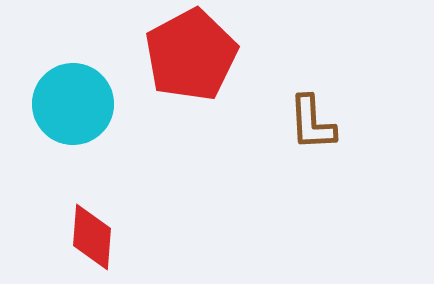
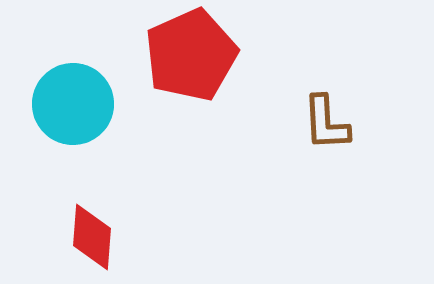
red pentagon: rotated 4 degrees clockwise
brown L-shape: moved 14 px right
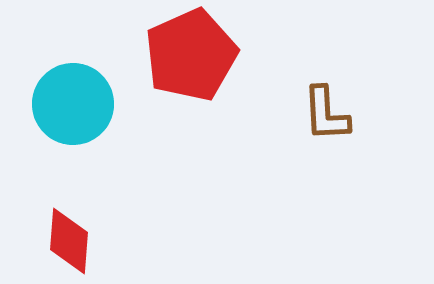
brown L-shape: moved 9 px up
red diamond: moved 23 px left, 4 px down
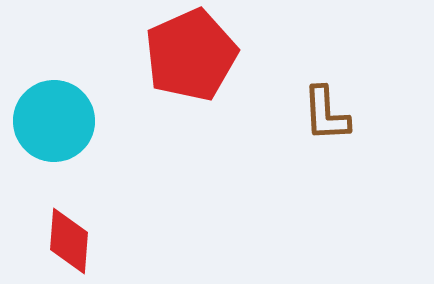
cyan circle: moved 19 px left, 17 px down
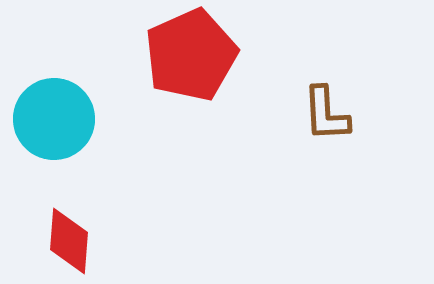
cyan circle: moved 2 px up
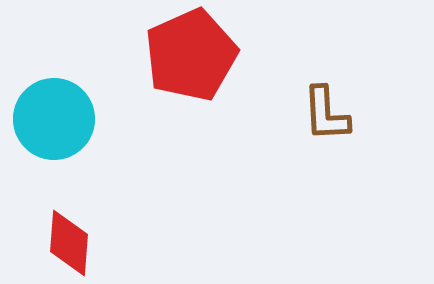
red diamond: moved 2 px down
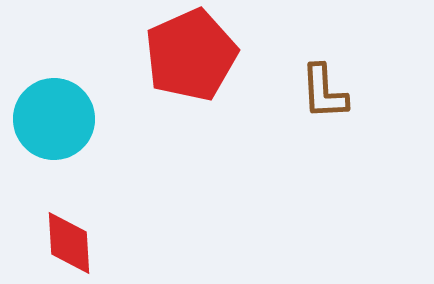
brown L-shape: moved 2 px left, 22 px up
red diamond: rotated 8 degrees counterclockwise
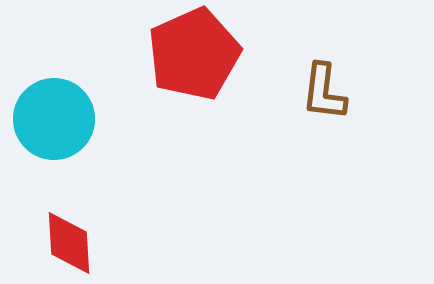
red pentagon: moved 3 px right, 1 px up
brown L-shape: rotated 10 degrees clockwise
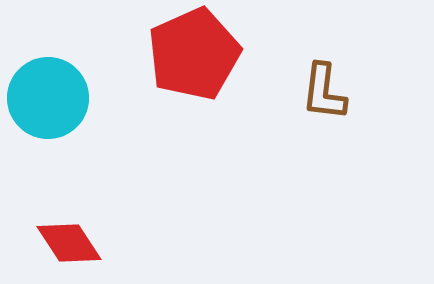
cyan circle: moved 6 px left, 21 px up
red diamond: rotated 30 degrees counterclockwise
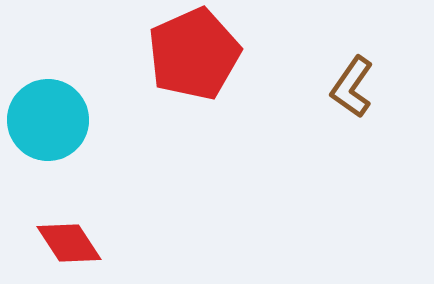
brown L-shape: moved 28 px right, 5 px up; rotated 28 degrees clockwise
cyan circle: moved 22 px down
